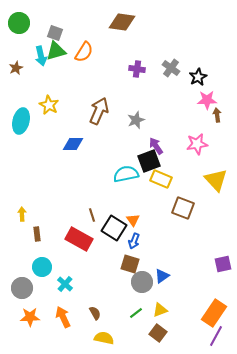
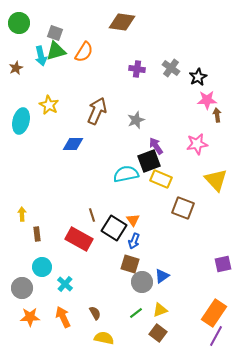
brown arrow at (99, 111): moved 2 px left
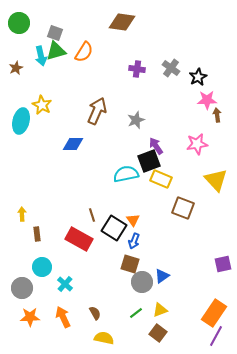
yellow star at (49, 105): moved 7 px left
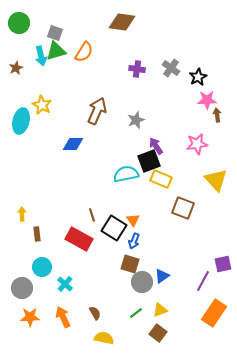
purple line at (216, 336): moved 13 px left, 55 px up
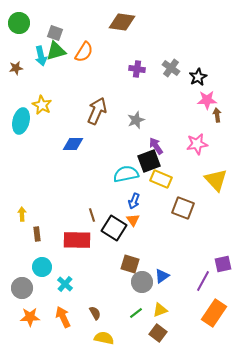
brown star at (16, 68): rotated 16 degrees clockwise
red rectangle at (79, 239): moved 2 px left, 1 px down; rotated 28 degrees counterclockwise
blue arrow at (134, 241): moved 40 px up
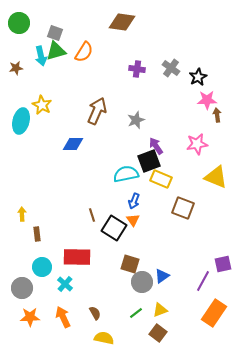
yellow triangle at (216, 180): moved 3 px up; rotated 25 degrees counterclockwise
red rectangle at (77, 240): moved 17 px down
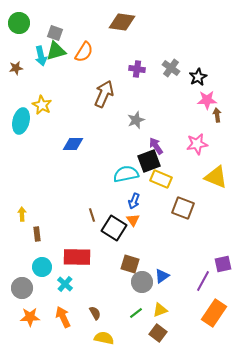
brown arrow at (97, 111): moved 7 px right, 17 px up
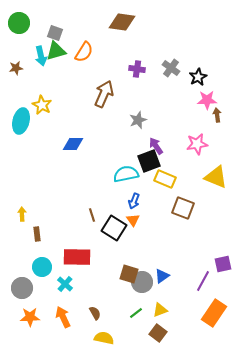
gray star at (136, 120): moved 2 px right
yellow rectangle at (161, 179): moved 4 px right
brown square at (130, 264): moved 1 px left, 10 px down
